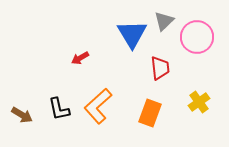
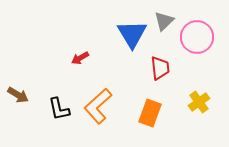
brown arrow: moved 4 px left, 20 px up
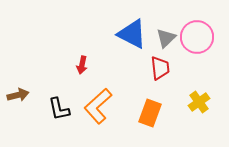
gray triangle: moved 2 px right, 17 px down
blue triangle: rotated 32 degrees counterclockwise
red arrow: moved 2 px right, 7 px down; rotated 48 degrees counterclockwise
brown arrow: rotated 45 degrees counterclockwise
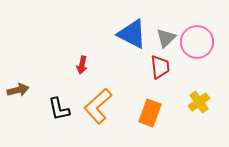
pink circle: moved 5 px down
red trapezoid: moved 1 px up
brown arrow: moved 5 px up
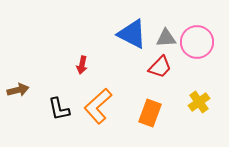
gray triangle: rotated 40 degrees clockwise
red trapezoid: rotated 50 degrees clockwise
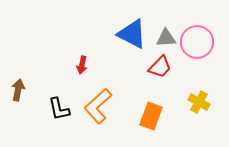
brown arrow: rotated 65 degrees counterclockwise
yellow cross: rotated 25 degrees counterclockwise
orange rectangle: moved 1 px right, 3 px down
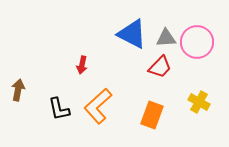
orange rectangle: moved 1 px right, 1 px up
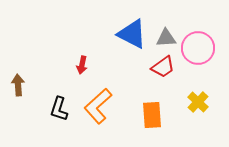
pink circle: moved 1 px right, 6 px down
red trapezoid: moved 3 px right; rotated 10 degrees clockwise
brown arrow: moved 5 px up; rotated 15 degrees counterclockwise
yellow cross: moved 1 px left; rotated 15 degrees clockwise
black L-shape: rotated 30 degrees clockwise
orange rectangle: rotated 24 degrees counterclockwise
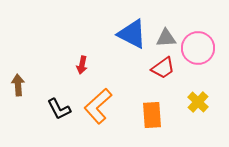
red trapezoid: moved 1 px down
black L-shape: rotated 45 degrees counterclockwise
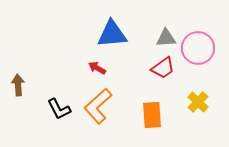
blue triangle: moved 20 px left; rotated 32 degrees counterclockwise
red arrow: moved 15 px right, 3 px down; rotated 108 degrees clockwise
